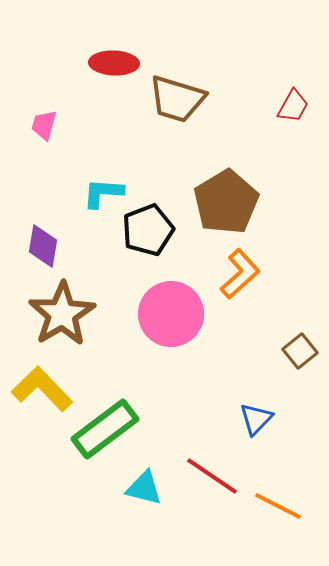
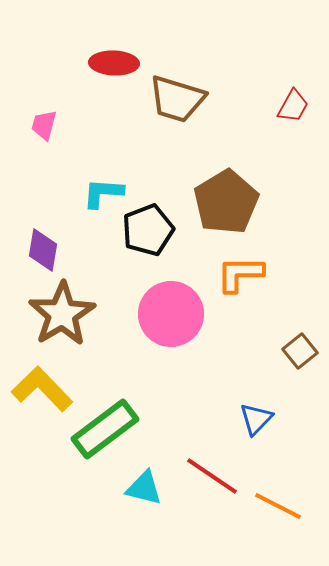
purple diamond: moved 4 px down
orange L-shape: rotated 138 degrees counterclockwise
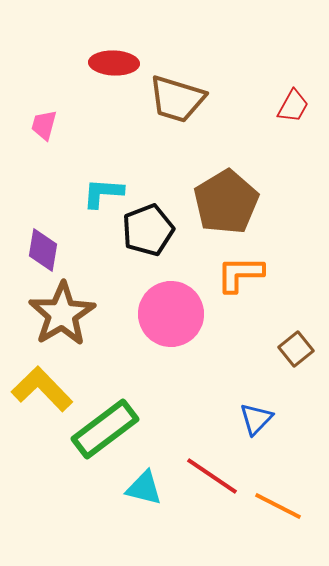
brown square: moved 4 px left, 2 px up
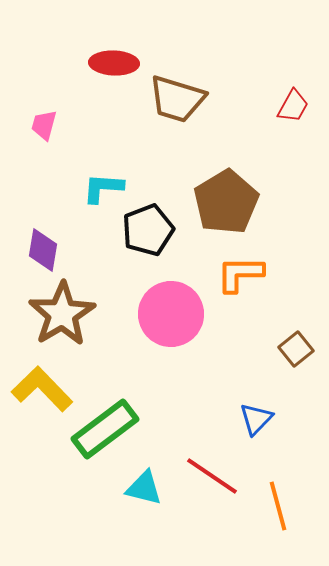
cyan L-shape: moved 5 px up
orange line: rotated 48 degrees clockwise
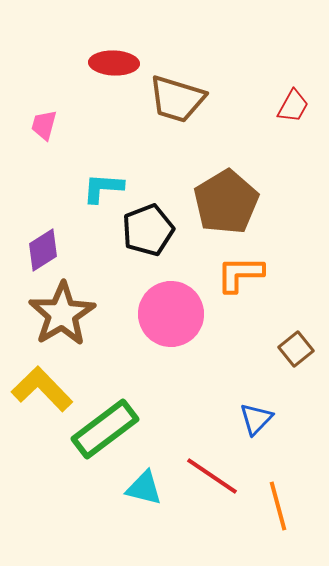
purple diamond: rotated 48 degrees clockwise
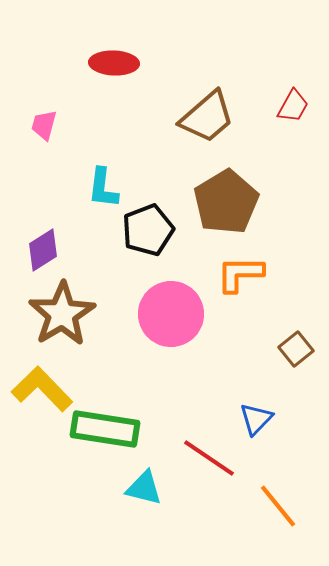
brown trapezoid: moved 30 px right, 18 px down; rotated 58 degrees counterclockwise
cyan L-shape: rotated 87 degrees counterclockwise
green rectangle: rotated 46 degrees clockwise
red line: moved 3 px left, 18 px up
orange line: rotated 24 degrees counterclockwise
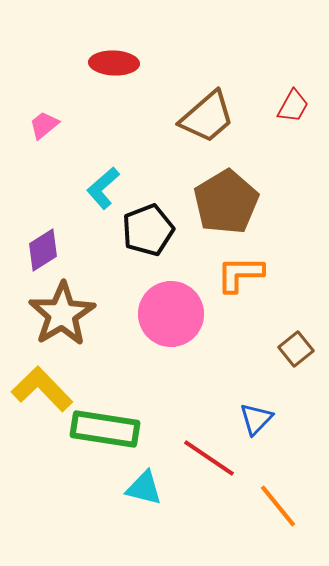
pink trapezoid: rotated 36 degrees clockwise
cyan L-shape: rotated 42 degrees clockwise
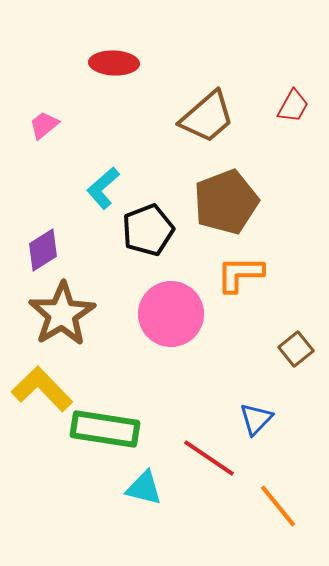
brown pentagon: rotated 10 degrees clockwise
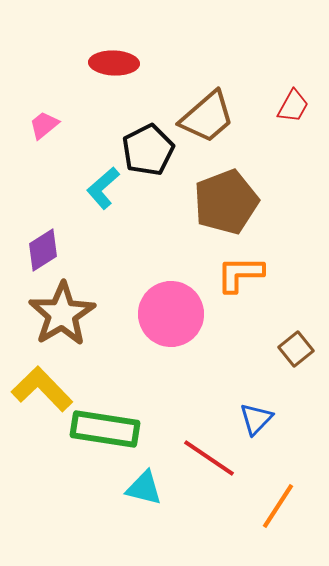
black pentagon: moved 80 px up; rotated 6 degrees counterclockwise
orange line: rotated 72 degrees clockwise
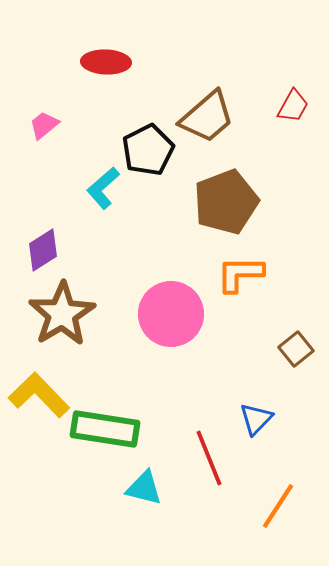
red ellipse: moved 8 px left, 1 px up
yellow L-shape: moved 3 px left, 6 px down
red line: rotated 34 degrees clockwise
